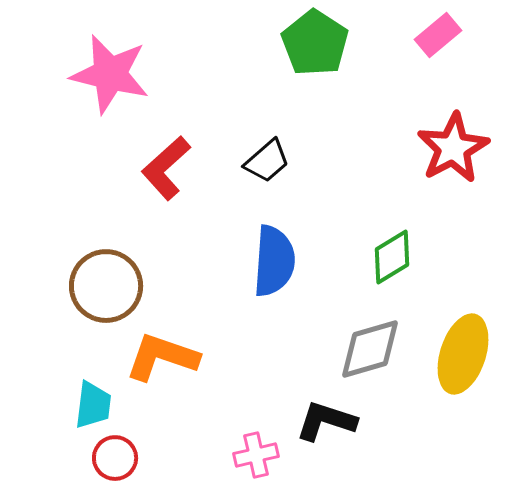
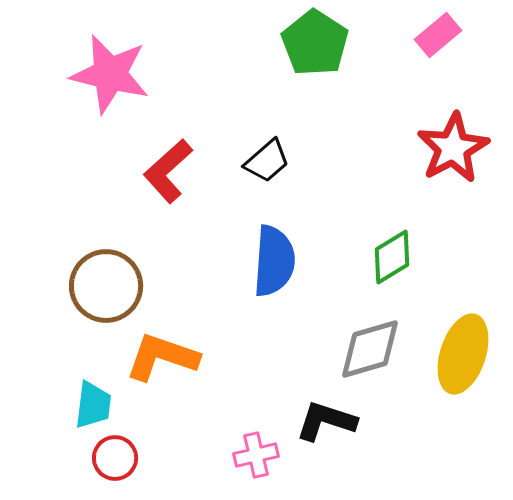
red L-shape: moved 2 px right, 3 px down
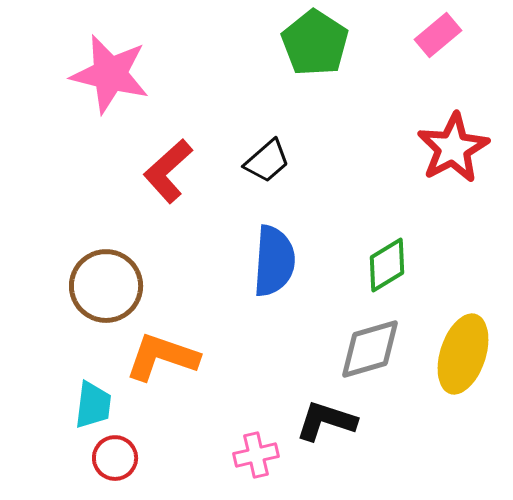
green diamond: moved 5 px left, 8 px down
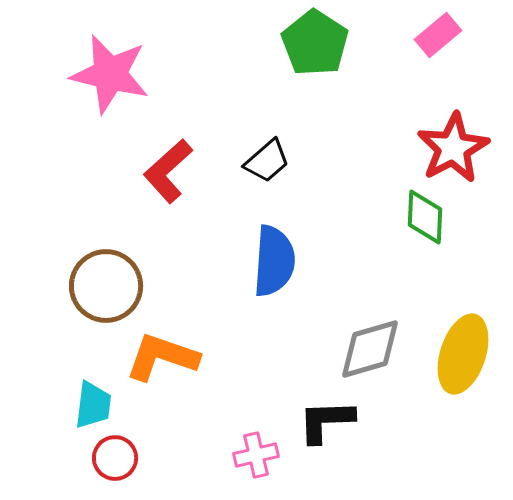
green diamond: moved 38 px right, 48 px up; rotated 56 degrees counterclockwise
black L-shape: rotated 20 degrees counterclockwise
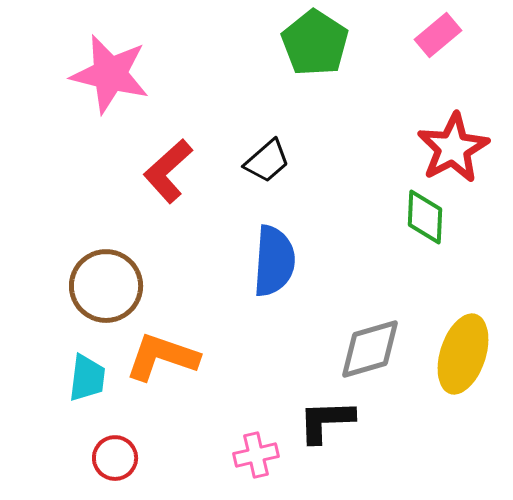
cyan trapezoid: moved 6 px left, 27 px up
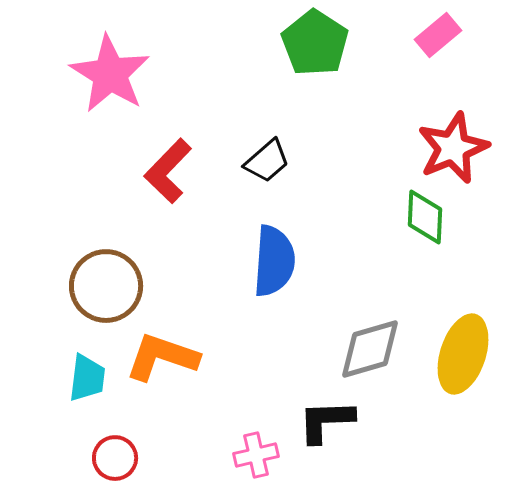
pink star: rotated 18 degrees clockwise
red star: rotated 6 degrees clockwise
red L-shape: rotated 4 degrees counterclockwise
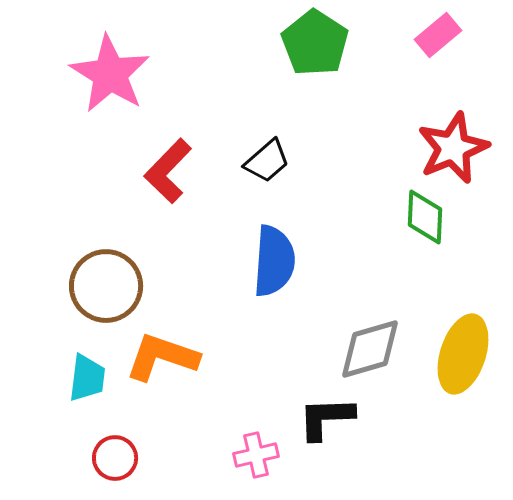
black L-shape: moved 3 px up
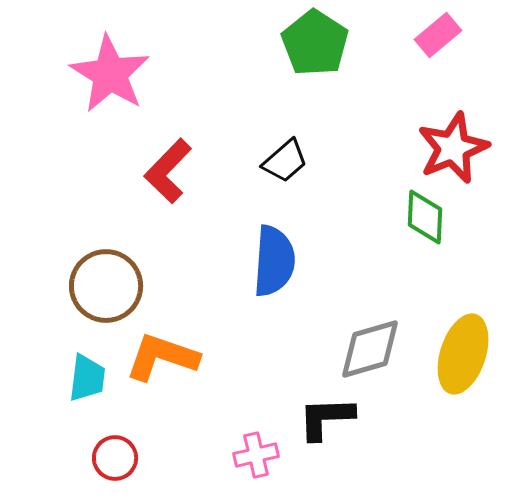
black trapezoid: moved 18 px right
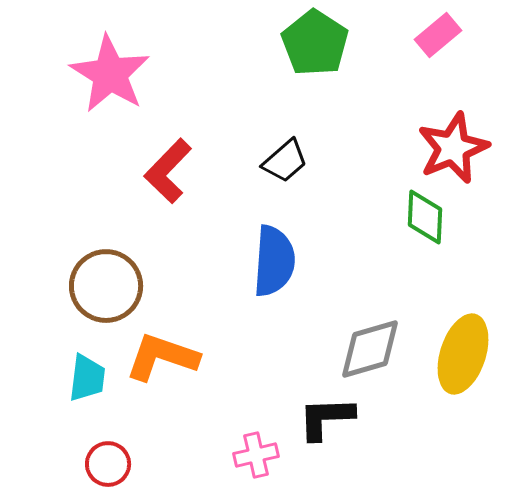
red circle: moved 7 px left, 6 px down
